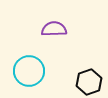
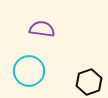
purple semicircle: moved 12 px left; rotated 10 degrees clockwise
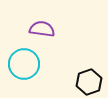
cyan circle: moved 5 px left, 7 px up
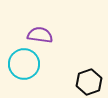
purple semicircle: moved 2 px left, 6 px down
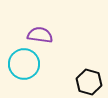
black hexagon: rotated 25 degrees counterclockwise
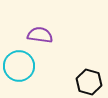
cyan circle: moved 5 px left, 2 px down
